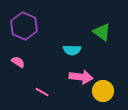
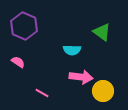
pink line: moved 1 px down
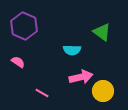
pink arrow: rotated 20 degrees counterclockwise
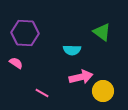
purple hexagon: moved 1 px right, 7 px down; rotated 20 degrees counterclockwise
pink semicircle: moved 2 px left, 1 px down
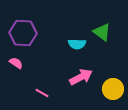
purple hexagon: moved 2 px left
cyan semicircle: moved 5 px right, 6 px up
pink arrow: rotated 15 degrees counterclockwise
yellow circle: moved 10 px right, 2 px up
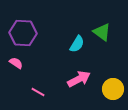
cyan semicircle: rotated 60 degrees counterclockwise
pink arrow: moved 2 px left, 2 px down
pink line: moved 4 px left, 1 px up
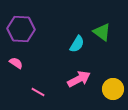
purple hexagon: moved 2 px left, 4 px up
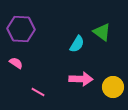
pink arrow: moved 2 px right; rotated 30 degrees clockwise
yellow circle: moved 2 px up
